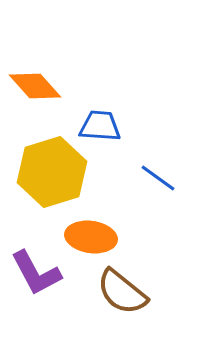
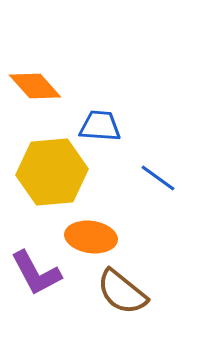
yellow hexagon: rotated 12 degrees clockwise
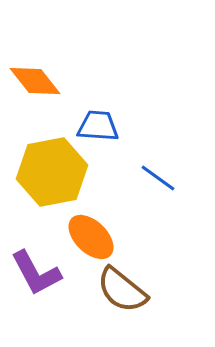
orange diamond: moved 5 px up; rotated 4 degrees clockwise
blue trapezoid: moved 2 px left
yellow hexagon: rotated 6 degrees counterclockwise
orange ellipse: rotated 36 degrees clockwise
brown semicircle: moved 2 px up
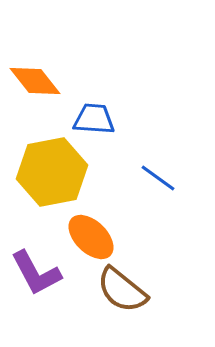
blue trapezoid: moved 4 px left, 7 px up
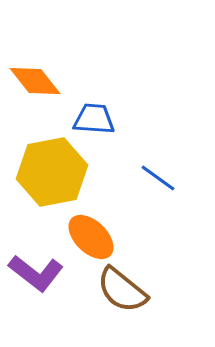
purple L-shape: rotated 24 degrees counterclockwise
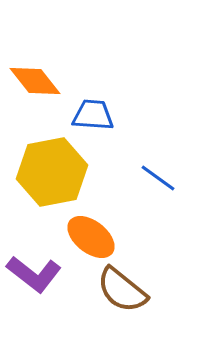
blue trapezoid: moved 1 px left, 4 px up
orange ellipse: rotated 6 degrees counterclockwise
purple L-shape: moved 2 px left, 1 px down
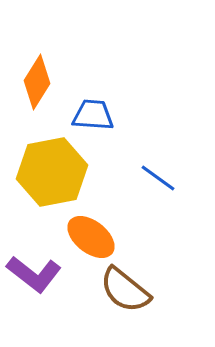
orange diamond: moved 2 px right, 1 px down; rotated 70 degrees clockwise
brown semicircle: moved 3 px right
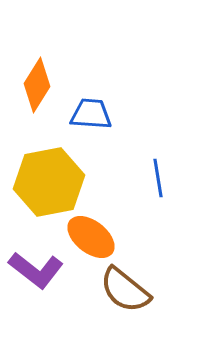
orange diamond: moved 3 px down
blue trapezoid: moved 2 px left, 1 px up
yellow hexagon: moved 3 px left, 10 px down
blue line: rotated 45 degrees clockwise
purple L-shape: moved 2 px right, 4 px up
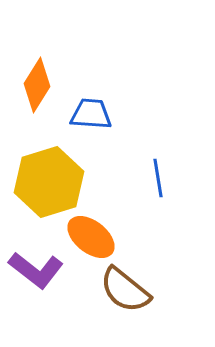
yellow hexagon: rotated 6 degrees counterclockwise
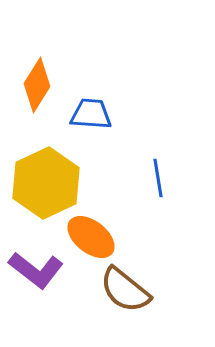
yellow hexagon: moved 3 px left, 1 px down; rotated 8 degrees counterclockwise
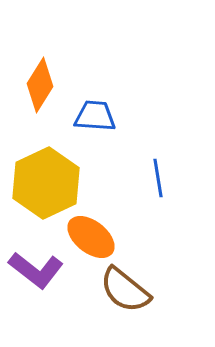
orange diamond: moved 3 px right
blue trapezoid: moved 4 px right, 2 px down
